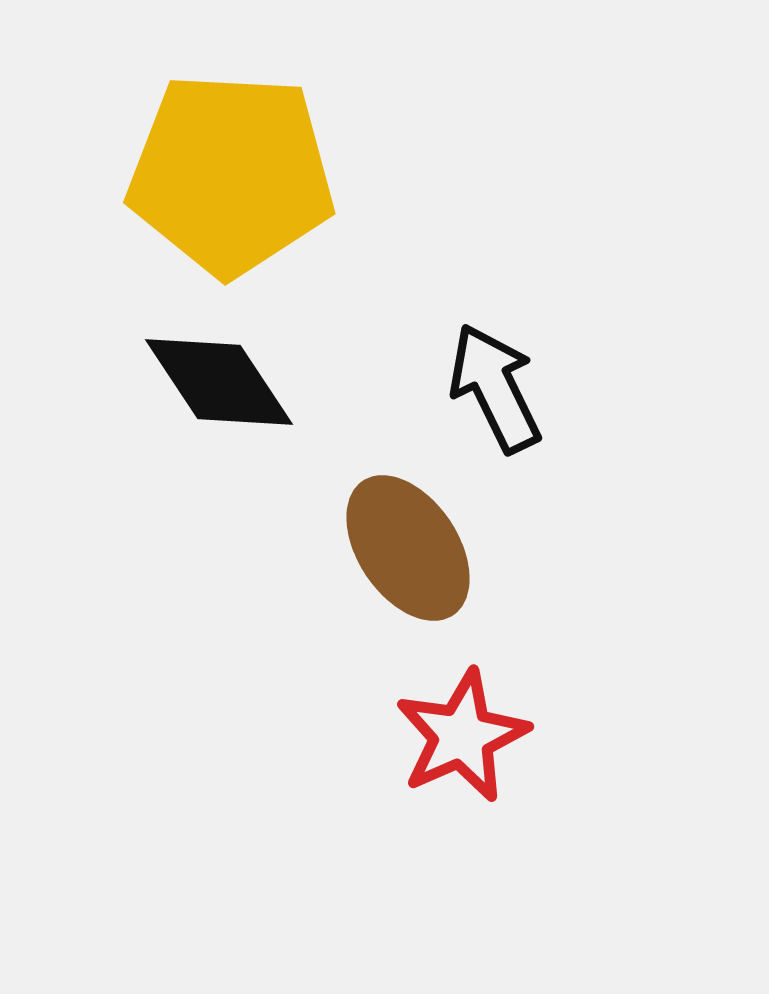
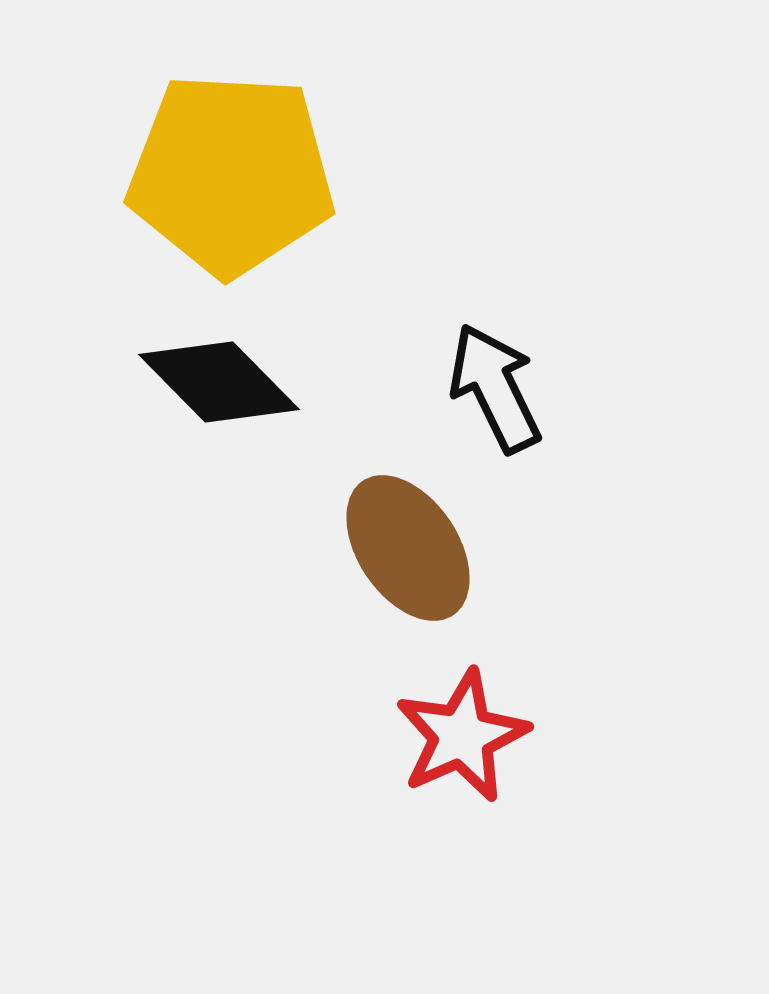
black diamond: rotated 11 degrees counterclockwise
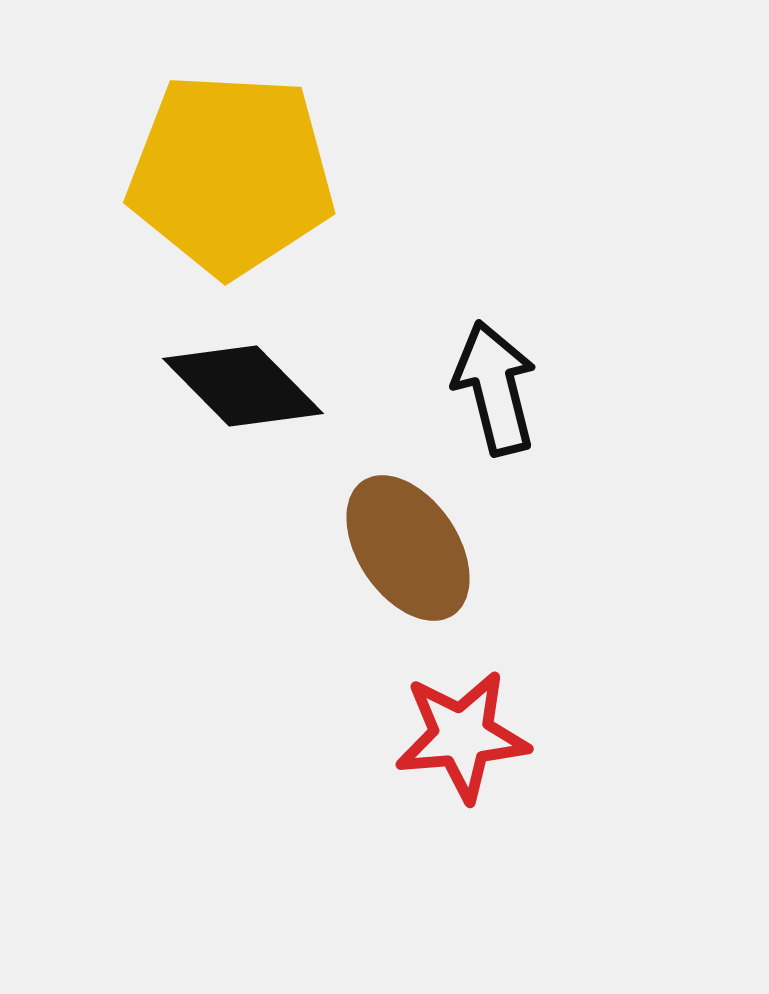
black diamond: moved 24 px right, 4 px down
black arrow: rotated 12 degrees clockwise
red star: rotated 19 degrees clockwise
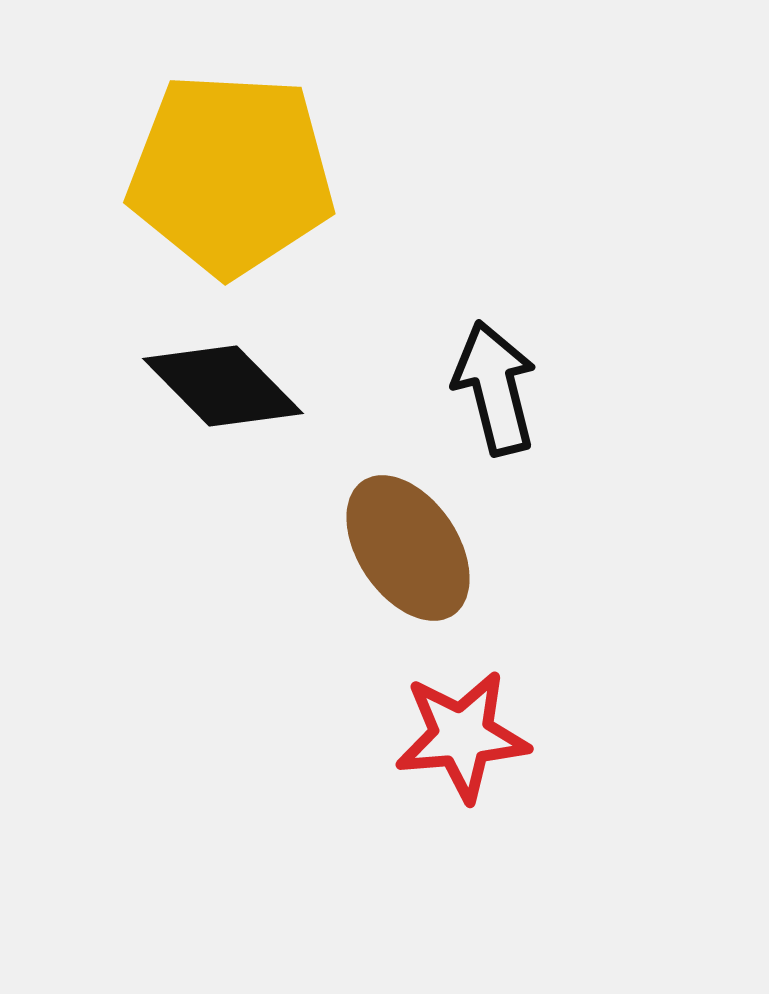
black diamond: moved 20 px left
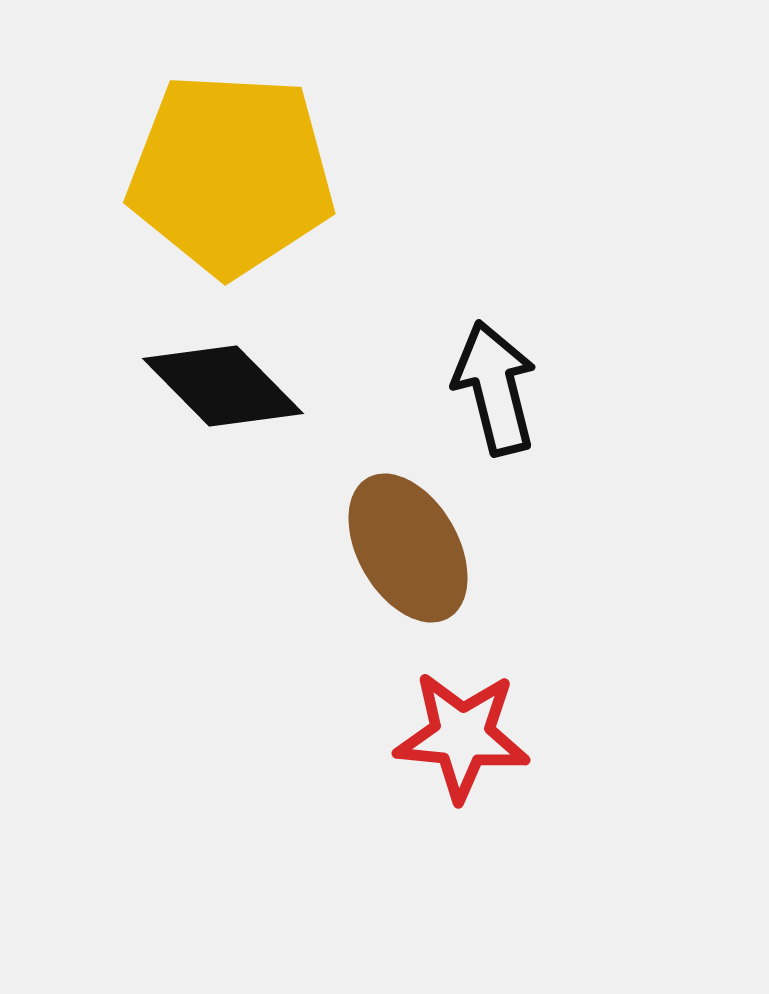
brown ellipse: rotated 4 degrees clockwise
red star: rotated 10 degrees clockwise
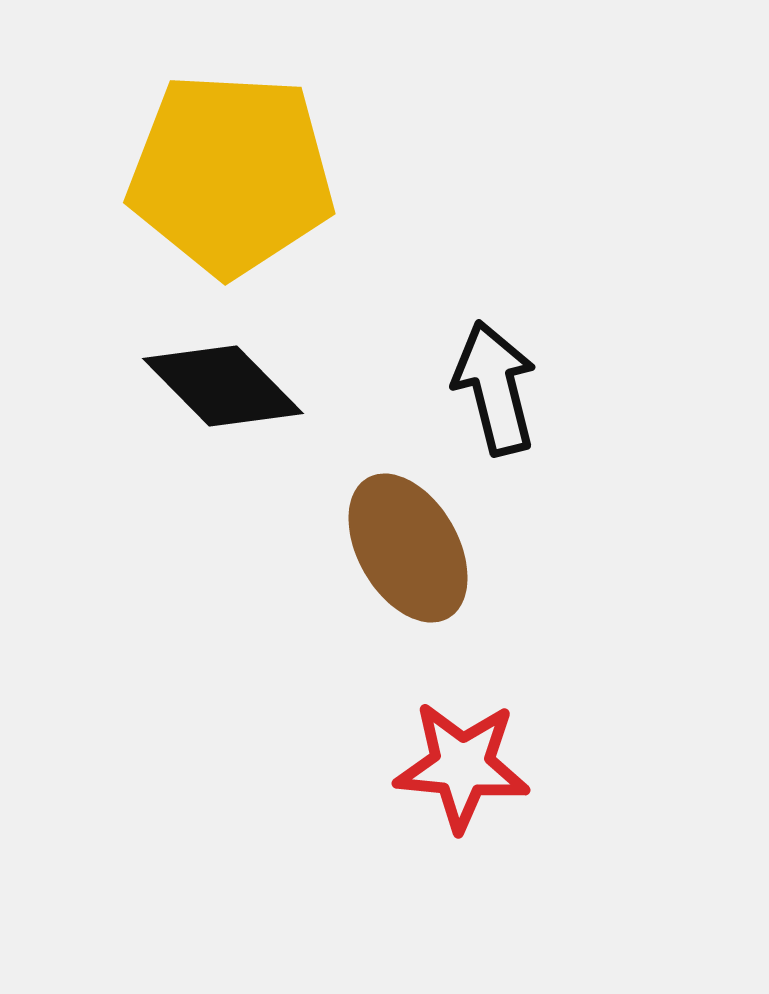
red star: moved 30 px down
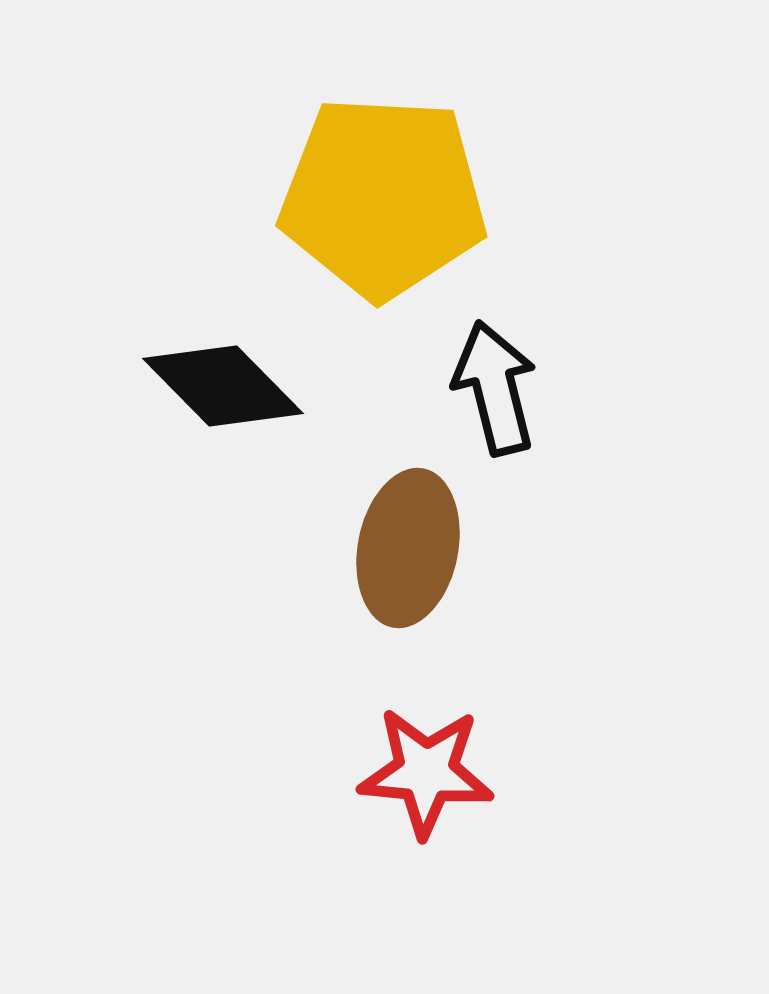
yellow pentagon: moved 152 px right, 23 px down
brown ellipse: rotated 41 degrees clockwise
red star: moved 36 px left, 6 px down
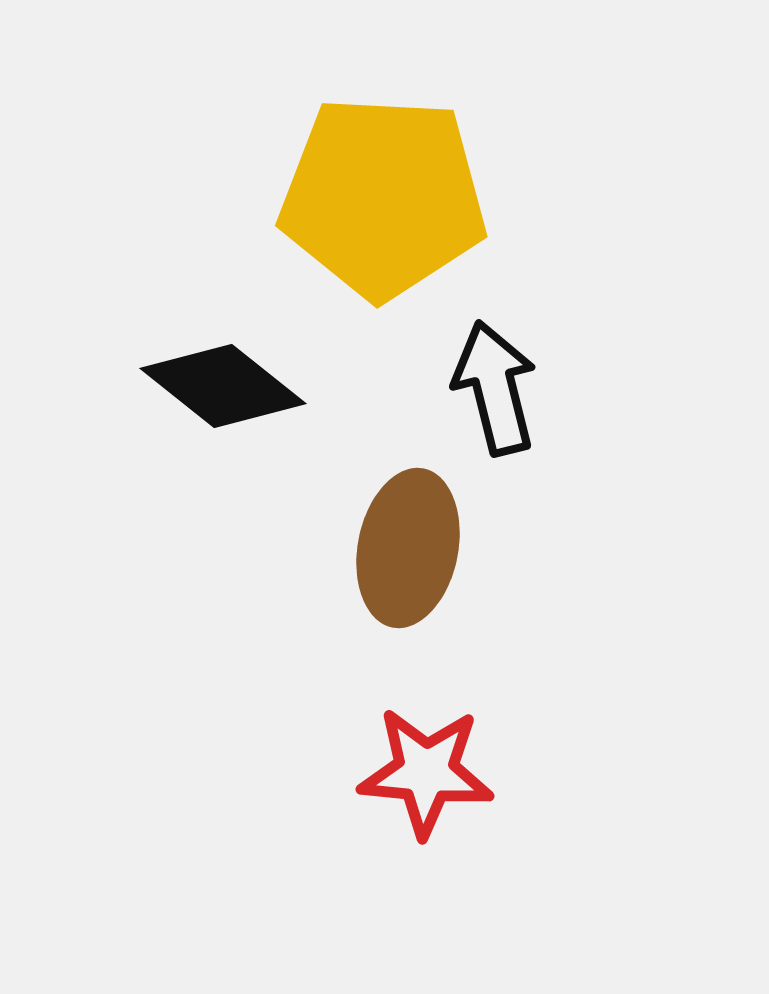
black diamond: rotated 7 degrees counterclockwise
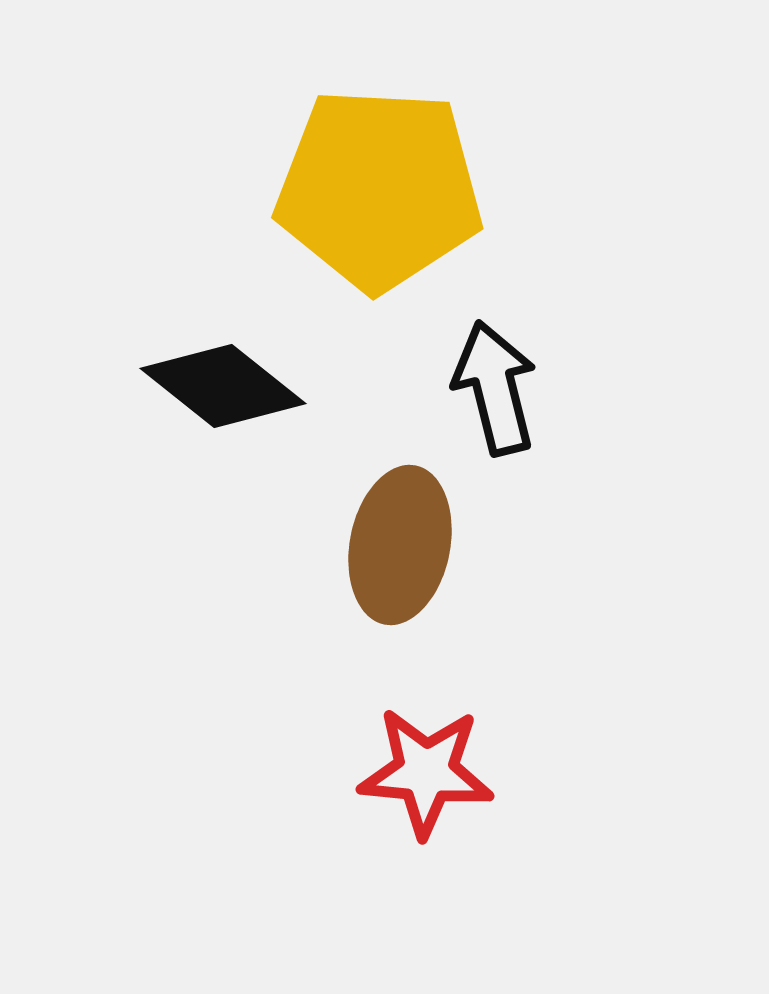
yellow pentagon: moved 4 px left, 8 px up
brown ellipse: moved 8 px left, 3 px up
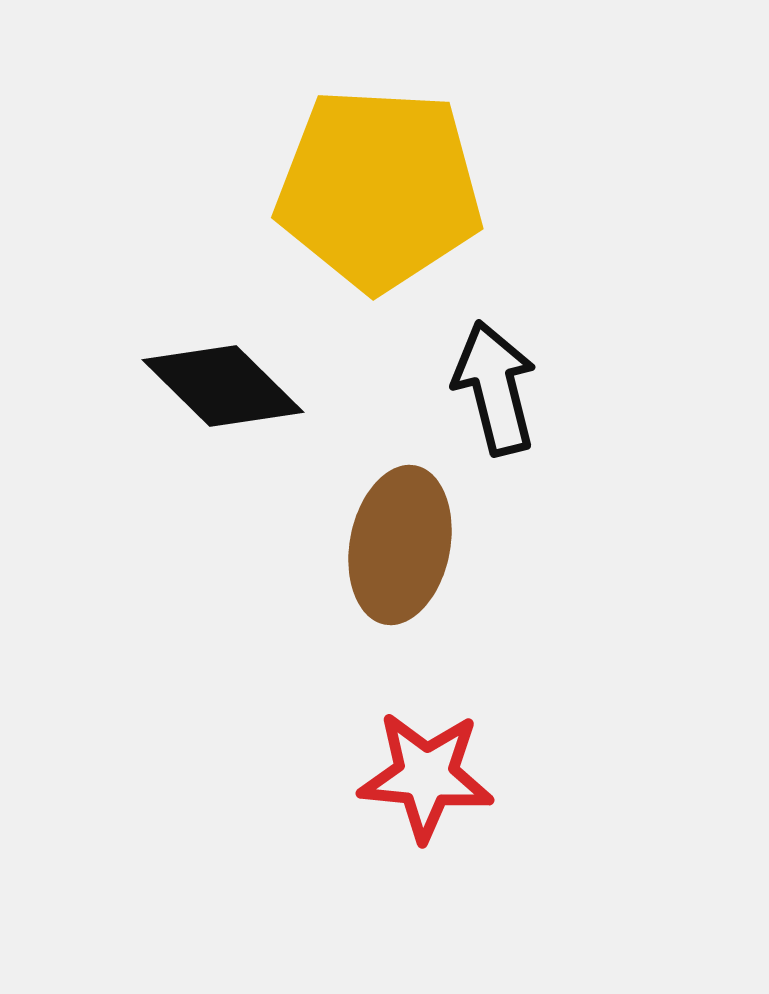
black diamond: rotated 6 degrees clockwise
red star: moved 4 px down
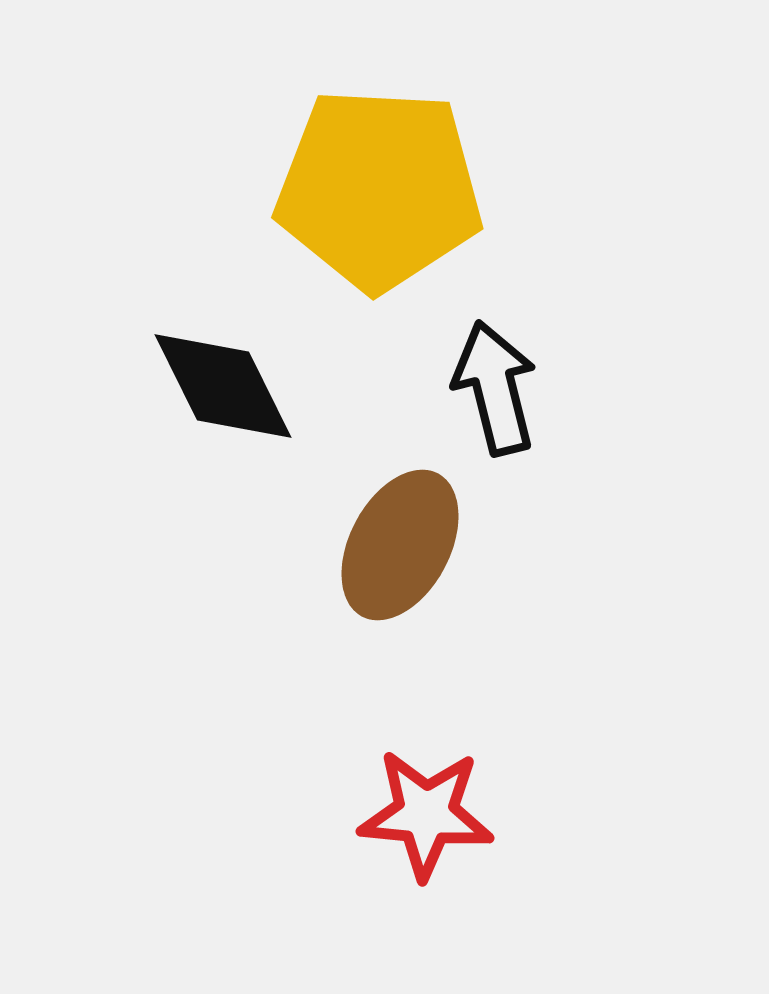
black diamond: rotated 19 degrees clockwise
brown ellipse: rotated 17 degrees clockwise
red star: moved 38 px down
